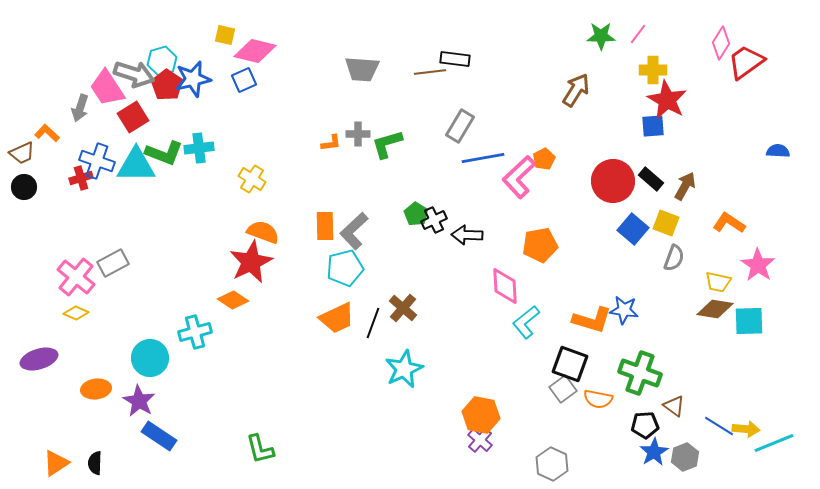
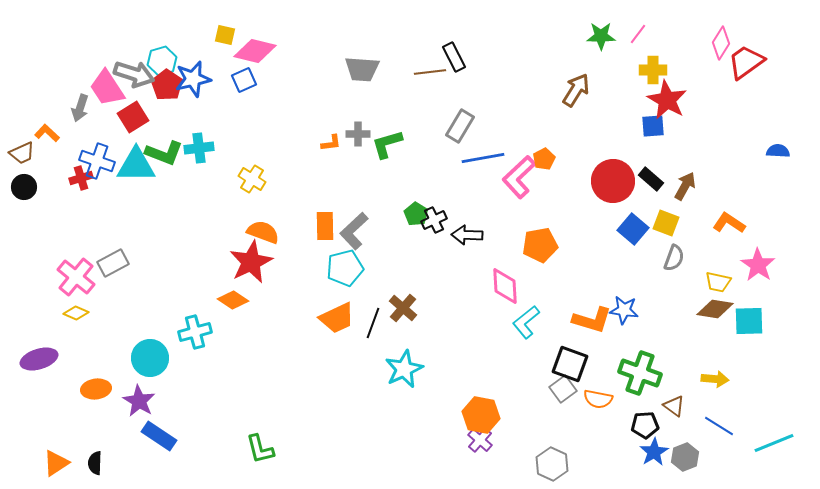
black rectangle at (455, 59): moved 1 px left, 2 px up; rotated 56 degrees clockwise
yellow arrow at (746, 429): moved 31 px left, 50 px up
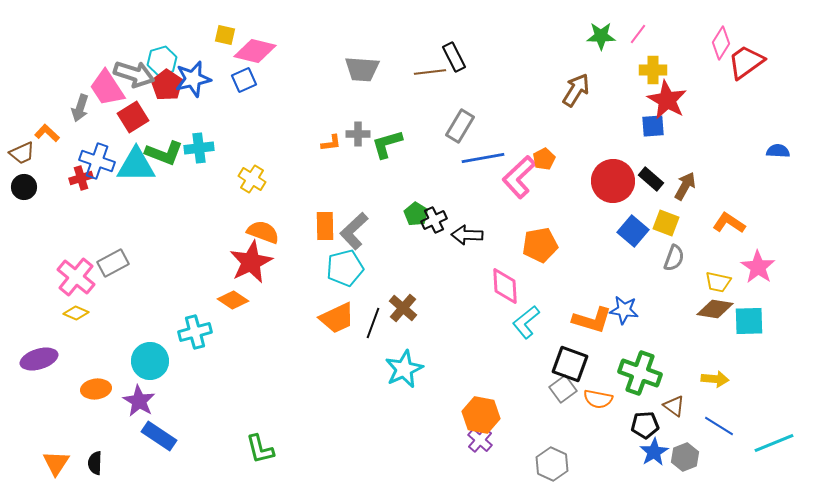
blue square at (633, 229): moved 2 px down
pink star at (758, 265): moved 2 px down
cyan circle at (150, 358): moved 3 px down
orange triangle at (56, 463): rotated 24 degrees counterclockwise
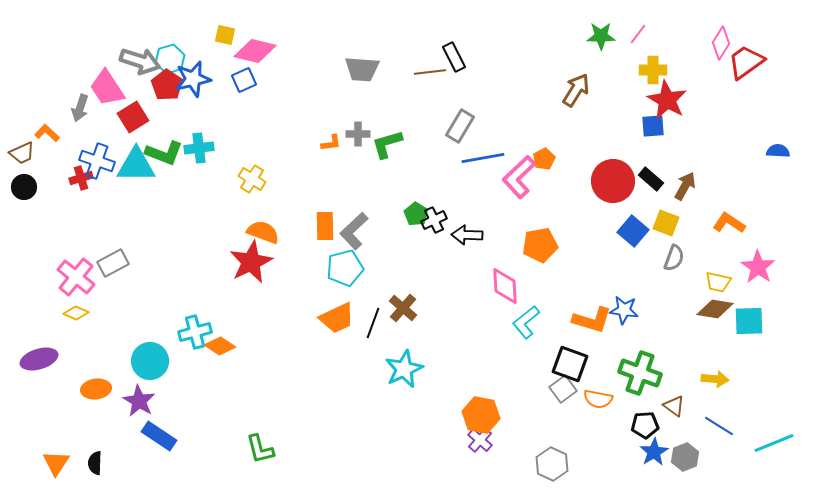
cyan hexagon at (162, 61): moved 8 px right, 2 px up
gray arrow at (134, 74): moved 6 px right, 13 px up
orange diamond at (233, 300): moved 13 px left, 46 px down
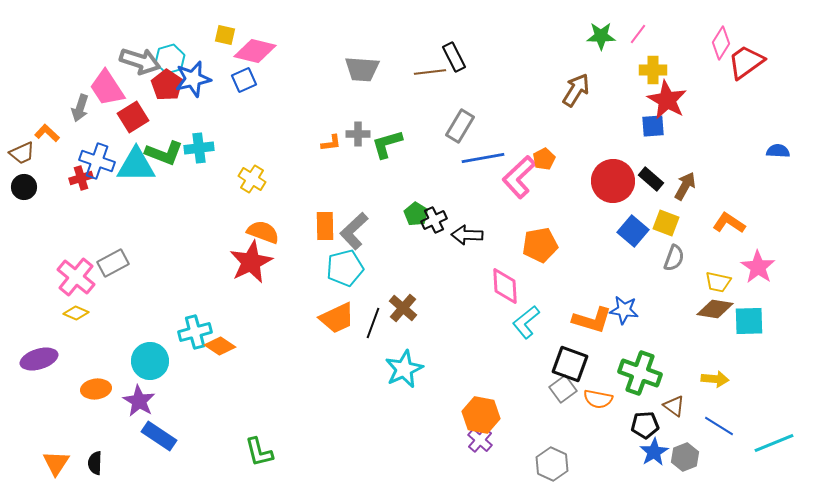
green L-shape at (260, 449): moved 1 px left, 3 px down
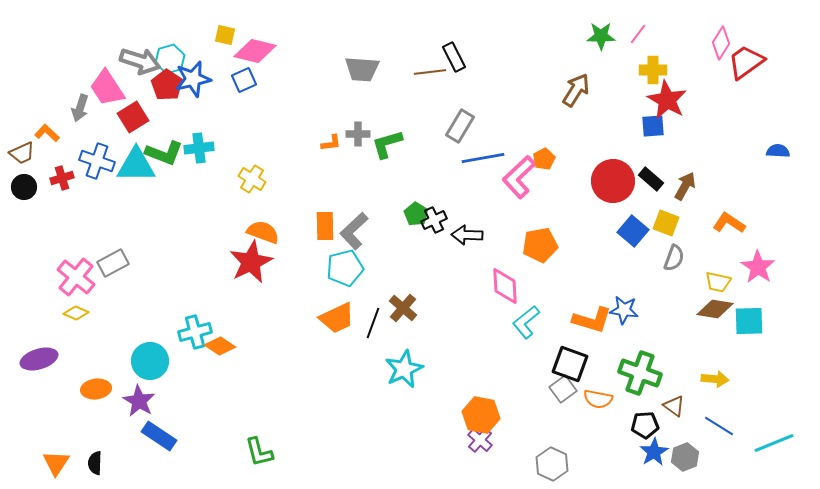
red cross at (81, 178): moved 19 px left
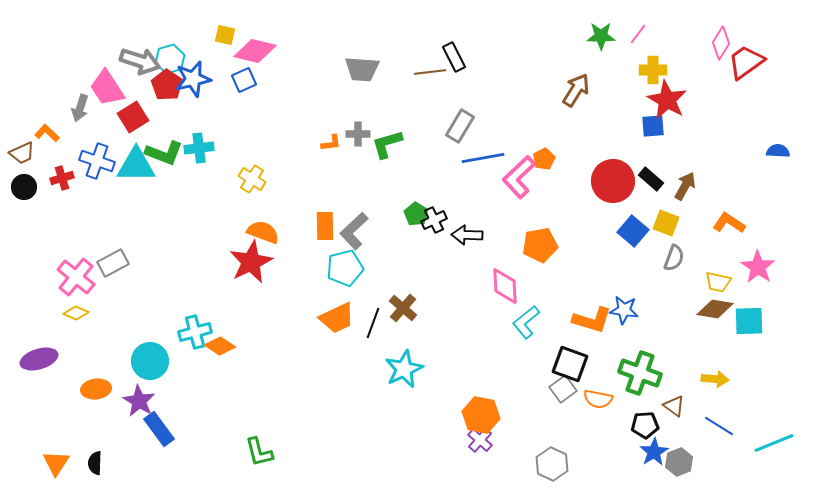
blue rectangle at (159, 436): moved 7 px up; rotated 20 degrees clockwise
gray hexagon at (685, 457): moved 6 px left, 5 px down
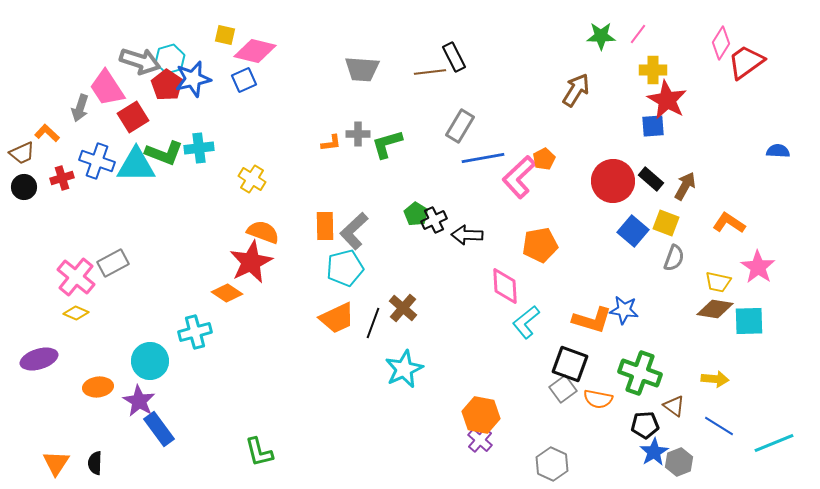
orange diamond at (220, 346): moved 7 px right, 53 px up
orange ellipse at (96, 389): moved 2 px right, 2 px up
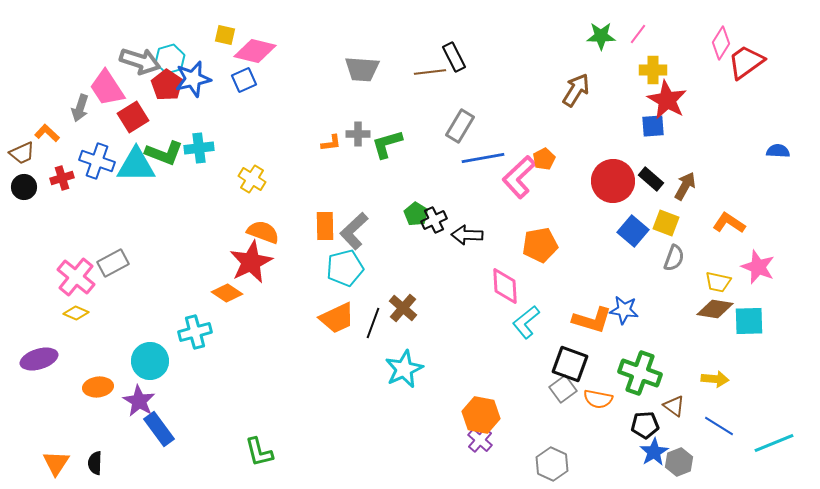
pink star at (758, 267): rotated 12 degrees counterclockwise
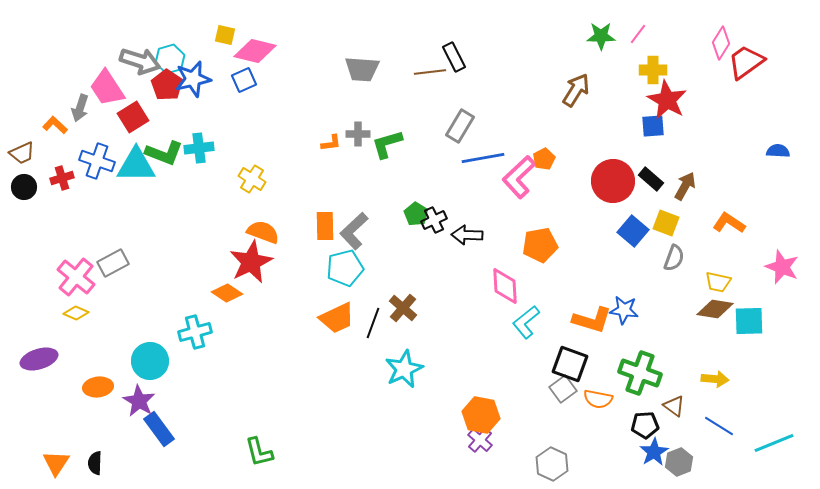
orange L-shape at (47, 133): moved 8 px right, 8 px up
pink star at (758, 267): moved 24 px right
